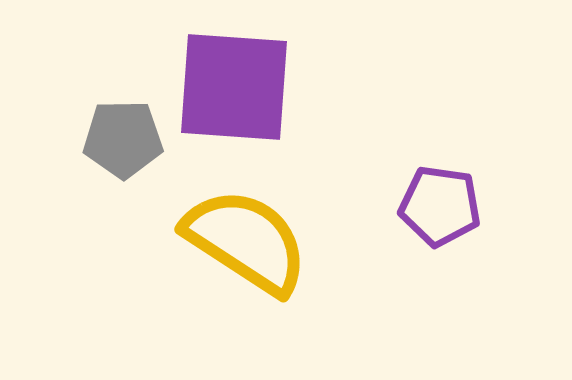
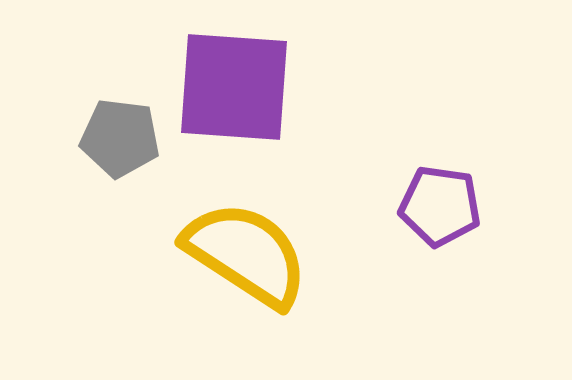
gray pentagon: moved 3 px left, 1 px up; rotated 8 degrees clockwise
yellow semicircle: moved 13 px down
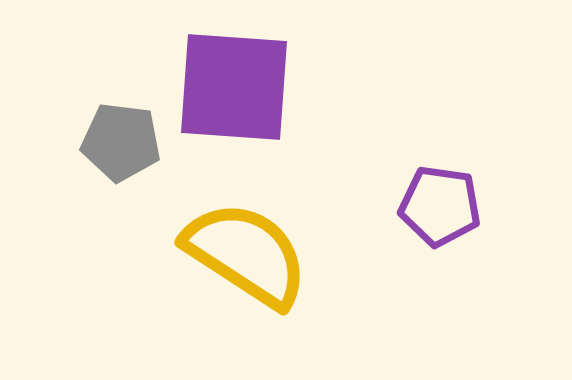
gray pentagon: moved 1 px right, 4 px down
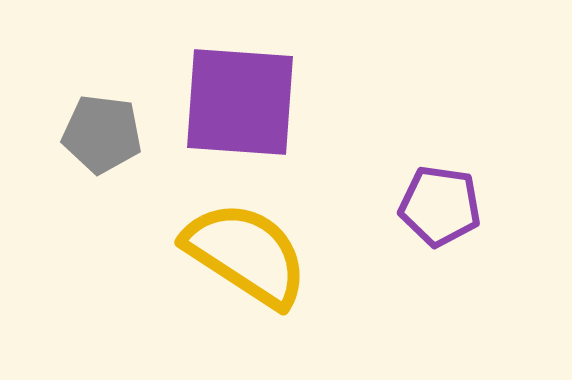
purple square: moved 6 px right, 15 px down
gray pentagon: moved 19 px left, 8 px up
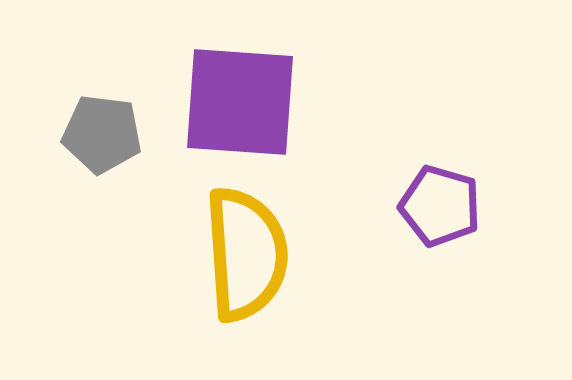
purple pentagon: rotated 8 degrees clockwise
yellow semicircle: rotated 53 degrees clockwise
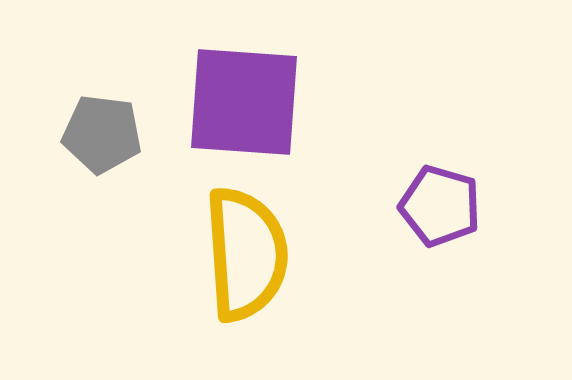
purple square: moved 4 px right
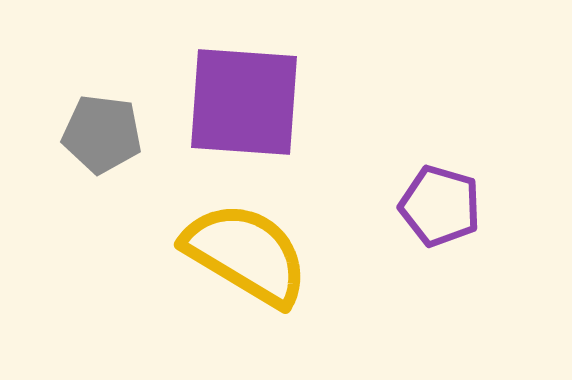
yellow semicircle: rotated 55 degrees counterclockwise
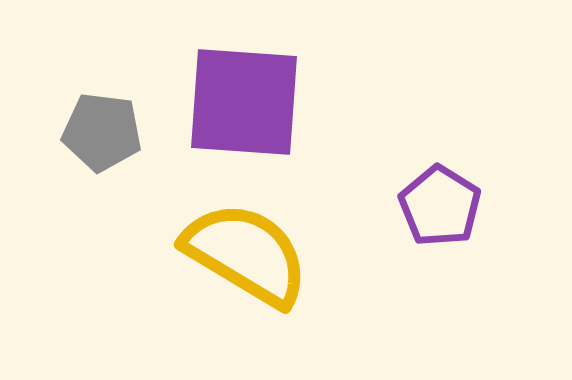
gray pentagon: moved 2 px up
purple pentagon: rotated 16 degrees clockwise
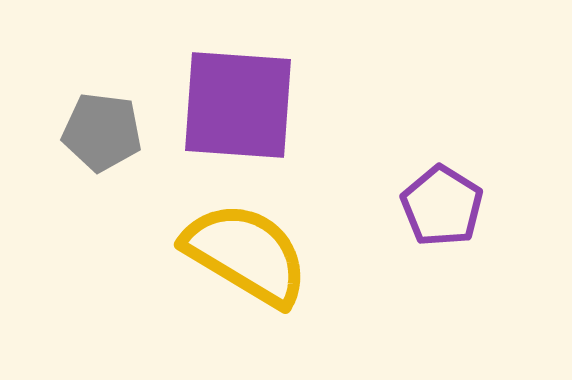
purple square: moved 6 px left, 3 px down
purple pentagon: moved 2 px right
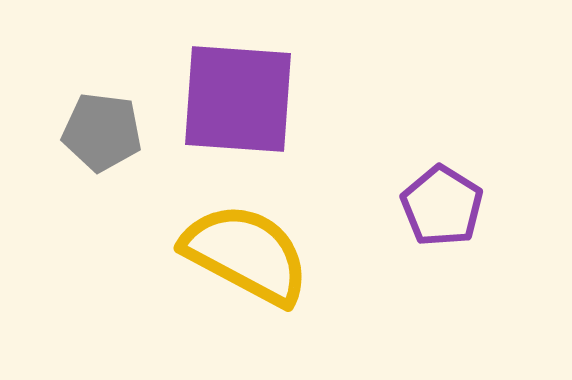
purple square: moved 6 px up
yellow semicircle: rotated 3 degrees counterclockwise
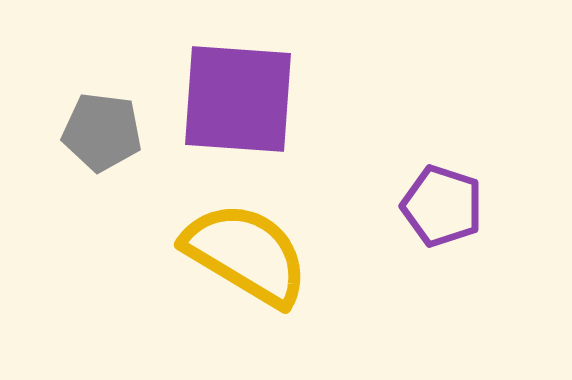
purple pentagon: rotated 14 degrees counterclockwise
yellow semicircle: rotated 3 degrees clockwise
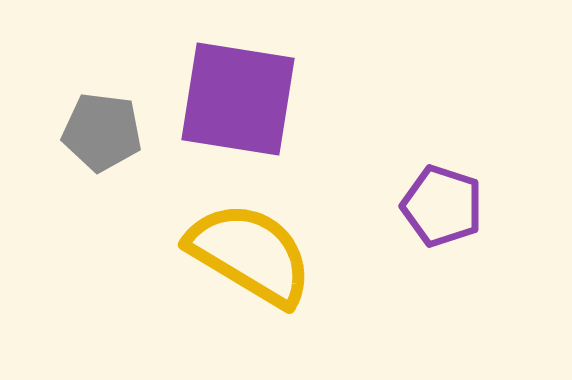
purple square: rotated 5 degrees clockwise
yellow semicircle: moved 4 px right
